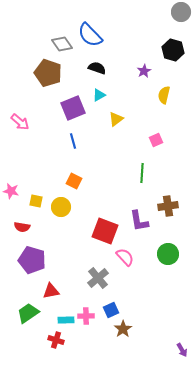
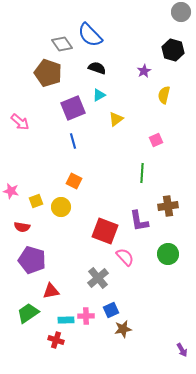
yellow square: rotated 32 degrees counterclockwise
brown star: rotated 24 degrees clockwise
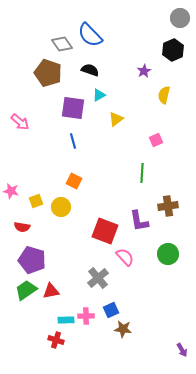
gray circle: moved 1 px left, 6 px down
black hexagon: rotated 20 degrees clockwise
black semicircle: moved 7 px left, 2 px down
purple square: rotated 30 degrees clockwise
green trapezoid: moved 2 px left, 23 px up
brown star: rotated 18 degrees clockwise
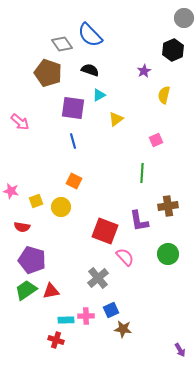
gray circle: moved 4 px right
purple arrow: moved 2 px left
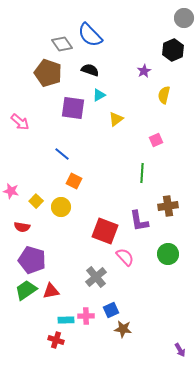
blue line: moved 11 px left, 13 px down; rotated 35 degrees counterclockwise
yellow square: rotated 24 degrees counterclockwise
gray cross: moved 2 px left, 1 px up
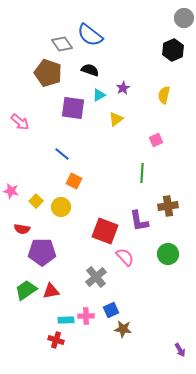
blue semicircle: rotated 8 degrees counterclockwise
purple star: moved 21 px left, 17 px down
red semicircle: moved 2 px down
purple pentagon: moved 10 px right, 8 px up; rotated 16 degrees counterclockwise
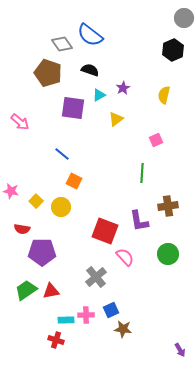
pink cross: moved 1 px up
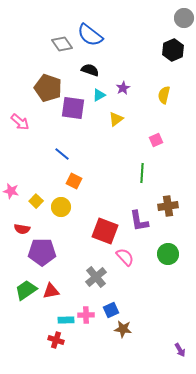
brown pentagon: moved 15 px down
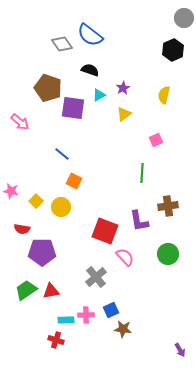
yellow triangle: moved 8 px right, 5 px up
